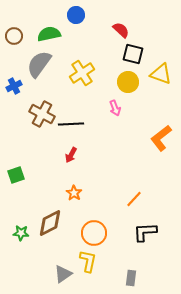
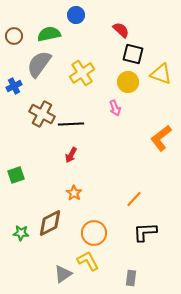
yellow L-shape: rotated 40 degrees counterclockwise
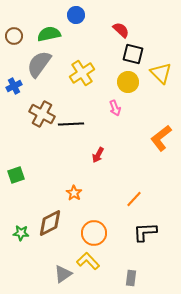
yellow triangle: moved 1 px up; rotated 25 degrees clockwise
red arrow: moved 27 px right
yellow L-shape: rotated 15 degrees counterclockwise
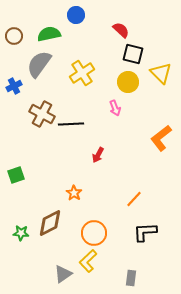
yellow L-shape: rotated 90 degrees counterclockwise
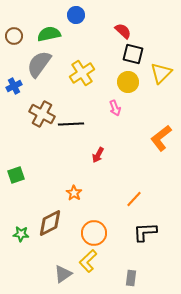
red semicircle: moved 2 px right, 1 px down
yellow triangle: rotated 30 degrees clockwise
green star: moved 1 px down
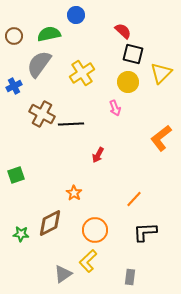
orange circle: moved 1 px right, 3 px up
gray rectangle: moved 1 px left, 1 px up
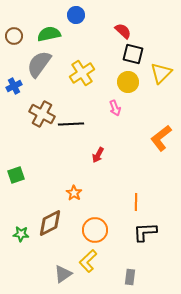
orange line: moved 2 px right, 3 px down; rotated 42 degrees counterclockwise
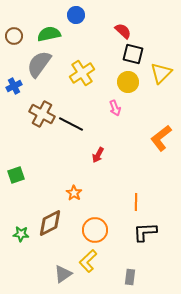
black line: rotated 30 degrees clockwise
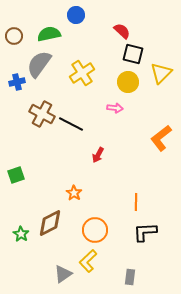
red semicircle: moved 1 px left
blue cross: moved 3 px right, 4 px up; rotated 14 degrees clockwise
pink arrow: rotated 63 degrees counterclockwise
green star: rotated 28 degrees clockwise
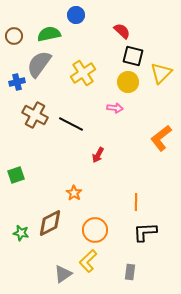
black square: moved 2 px down
yellow cross: moved 1 px right
brown cross: moved 7 px left, 1 px down
green star: moved 1 px up; rotated 21 degrees counterclockwise
gray rectangle: moved 5 px up
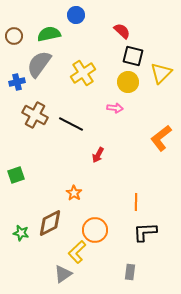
yellow L-shape: moved 11 px left, 9 px up
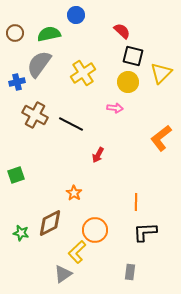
brown circle: moved 1 px right, 3 px up
